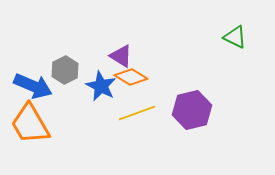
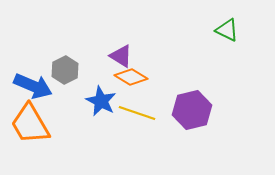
green triangle: moved 8 px left, 7 px up
blue star: moved 15 px down
yellow line: rotated 39 degrees clockwise
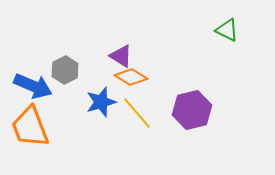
blue star: moved 1 px down; rotated 28 degrees clockwise
yellow line: rotated 30 degrees clockwise
orange trapezoid: moved 3 px down; rotated 9 degrees clockwise
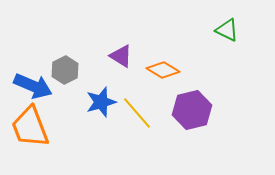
orange diamond: moved 32 px right, 7 px up
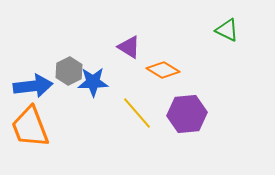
purple triangle: moved 8 px right, 9 px up
gray hexagon: moved 4 px right, 1 px down
blue arrow: rotated 30 degrees counterclockwise
blue star: moved 8 px left, 20 px up; rotated 16 degrees clockwise
purple hexagon: moved 5 px left, 4 px down; rotated 9 degrees clockwise
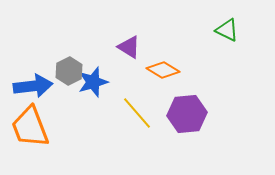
blue star: rotated 16 degrees counterclockwise
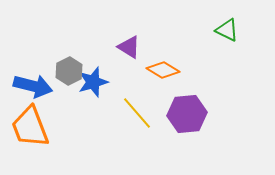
blue arrow: rotated 21 degrees clockwise
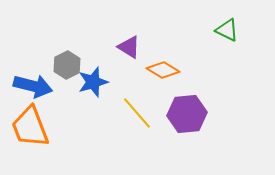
gray hexagon: moved 2 px left, 6 px up
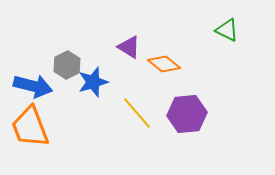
orange diamond: moved 1 px right, 6 px up; rotated 8 degrees clockwise
